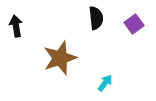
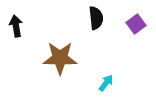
purple square: moved 2 px right
brown star: rotated 20 degrees clockwise
cyan arrow: moved 1 px right
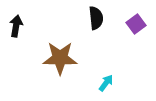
black arrow: rotated 20 degrees clockwise
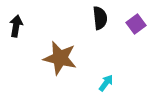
black semicircle: moved 4 px right
brown star: rotated 12 degrees clockwise
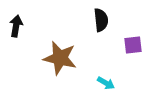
black semicircle: moved 1 px right, 2 px down
purple square: moved 3 px left, 21 px down; rotated 30 degrees clockwise
cyan arrow: rotated 84 degrees clockwise
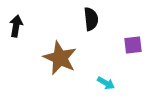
black semicircle: moved 10 px left, 1 px up
brown star: rotated 12 degrees clockwise
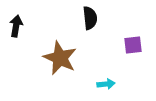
black semicircle: moved 1 px left, 1 px up
cyan arrow: moved 1 px down; rotated 36 degrees counterclockwise
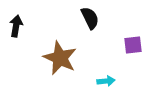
black semicircle: rotated 20 degrees counterclockwise
cyan arrow: moved 3 px up
